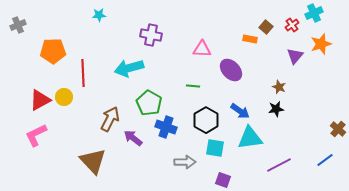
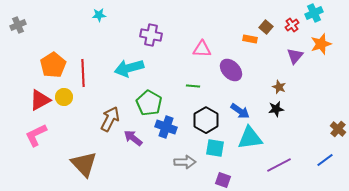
orange pentagon: moved 14 px down; rotated 30 degrees counterclockwise
brown triangle: moved 9 px left, 3 px down
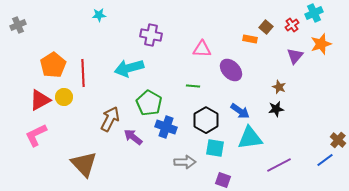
brown cross: moved 11 px down
purple arrow: moved 1 px up
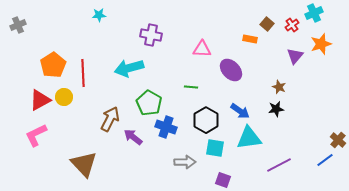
brown square: moved 1 px right, 3 px up
green line: moved 2 px left, 1 px down
cyan triangle: moved 1 px left
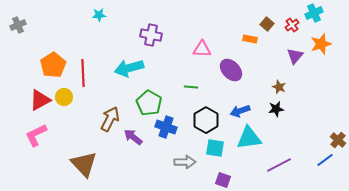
blue arrow: rotated 126 degrees clockwise
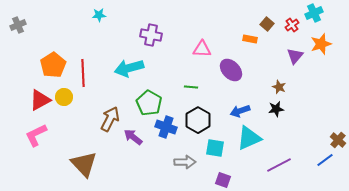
black hexagon: moved 8 px left
cyan triangle: rotated 16 degrees counterclockwise
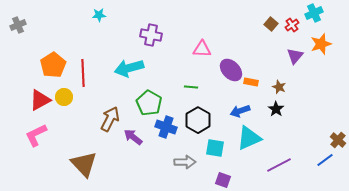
brown square: moved 4 px right
orange rectangle: moved 1 px right, 43 px down
black star: rotated 28 degrees counterclockwise
